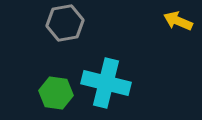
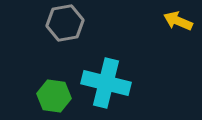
green hexagon: moved 2 px left, 3 px down
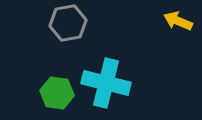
gray hexagon: moved 3 px right
green hexagon: moved 3 px right, 3 px up
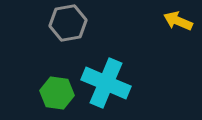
cyan cross: rotated 9 degrees clockwise
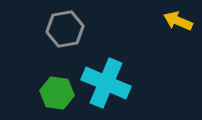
gray hexagon: moved 3 px left, 6 px down
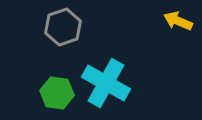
gray hexagon: moved 2 px left, 2 px up; rotated 9 degrees counterclockwise
cyan cross: rotated 6 degrees clockwise
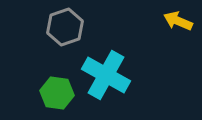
gray hexagon: moved 2 px right
cyan cross: moved 8 px up
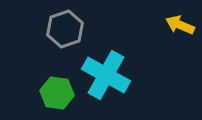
yellow arrow: moved 2 px right, 4 px down
gray hexagon: moved 2 px down
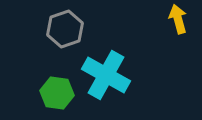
yellow arrow: moved 2 px left, 6 px up; rotated 52 degrees clockwise
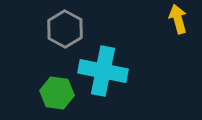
gray hexagon: rotated 12 degrees counterclockwise
cyan cross: moved 3 px left, 4 px up; rotated 18 degrees counterclockwise
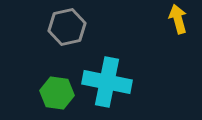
gray hexagon: moved 2 px right, 2 px up; rotated 18 degrees clockwise
cyan cross: moved 4 px right, 11 px down
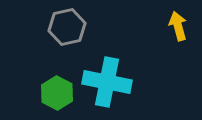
yellow arrow: moved 7 px down
green hexagon: rotated 20 degrees clockwise
